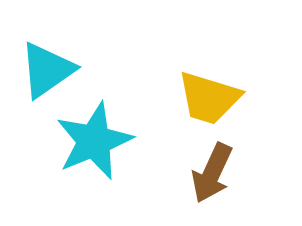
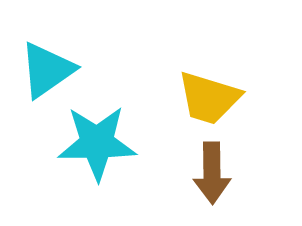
cyan star: moved 3 px right, 2 px down; rotated 22 degrees clockwise
brown arrow: rotated 26 degrees counterclockwise
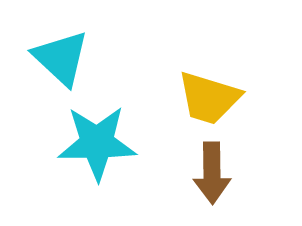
cyan triangle: moved 14 px right, 12 px up; rotated 42 degrees counterclockwise
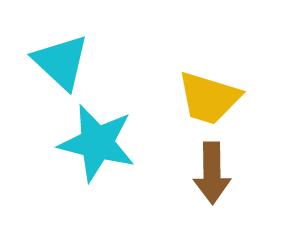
cyan triangle: moved 4 px down
cyan star: rotated 14 degrees clockwise
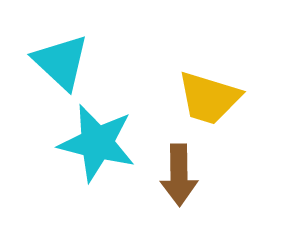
brown arrow: moved 33 px left, 2 px down
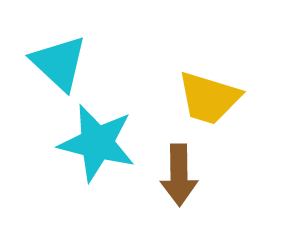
cyan triangle: moved 2 px left, 1 px down
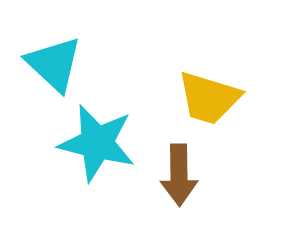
cyan triangle: moved 5 px left, 1 px down
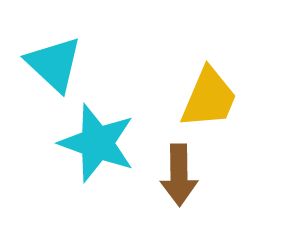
yellow trapezoid: rotated 84 degrees counterclockwise
cyan star: rotated 6 degrees clockwise
